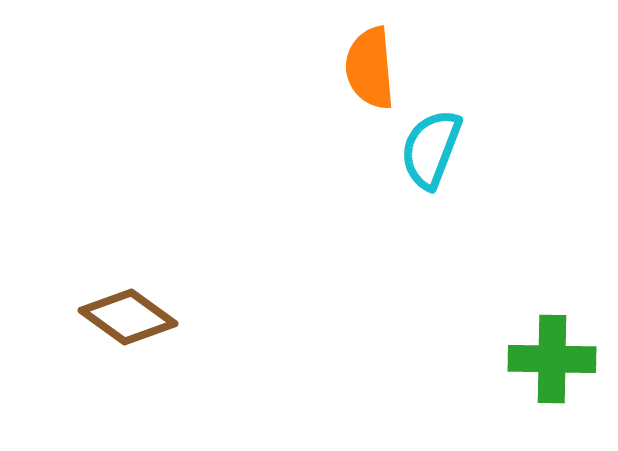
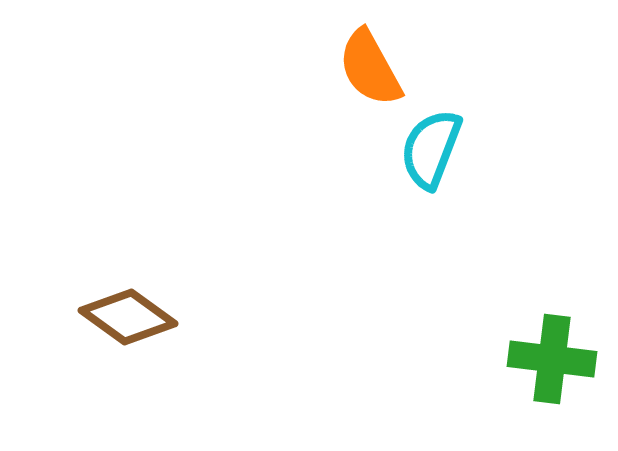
orange semicircle: rotated 24 degrees counterclockwise
green cross: rotated 6 degrees clockwise
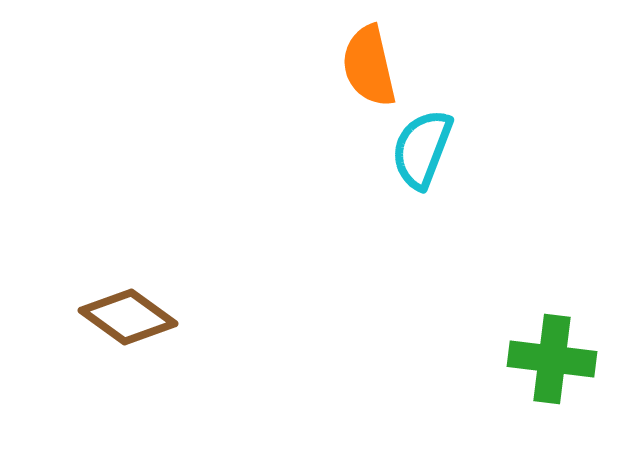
orange semicircle: moved 1 px left, 2 px up; rotated 16 degrees clockwise
cyan semicircle: moved 9 px left
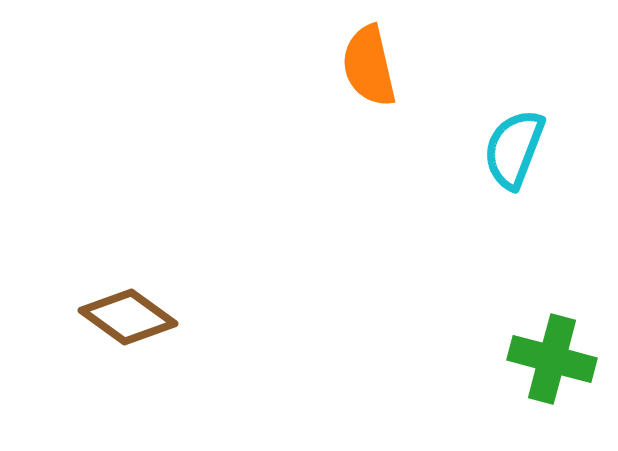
cyan semicircle: moved 92 px right
green cross: rotated 8 degrees clockwise
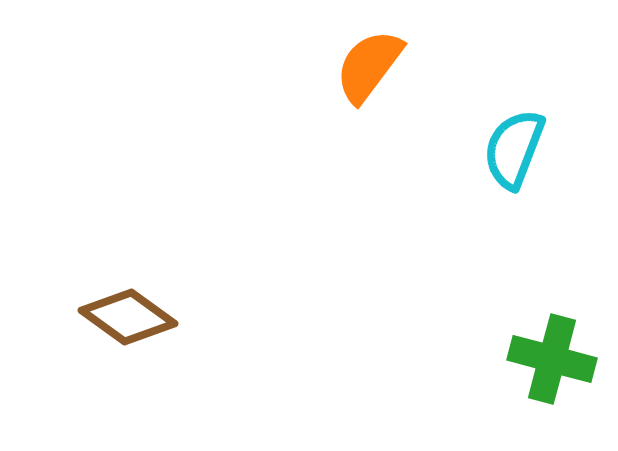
orange semicircle: rotated 50 degrees clockwise
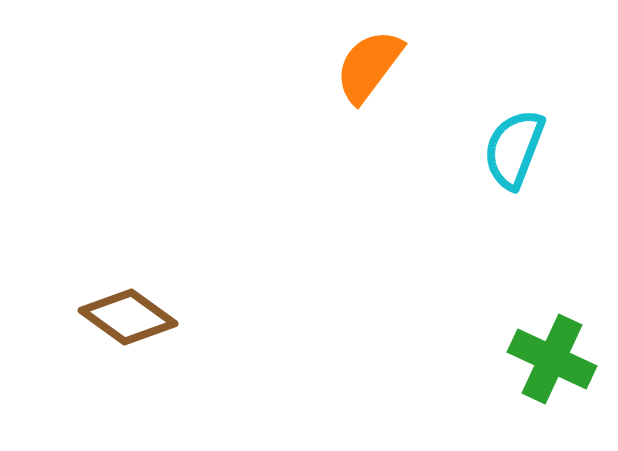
green cross: rotated 10 degrees clockwise
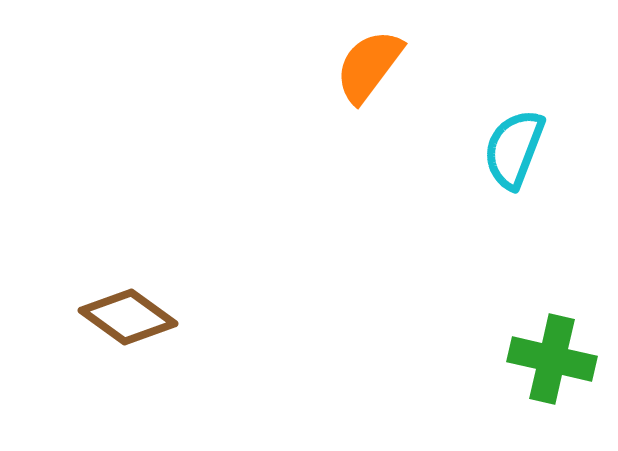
green cross: rotated 12 degrees counterclockwise
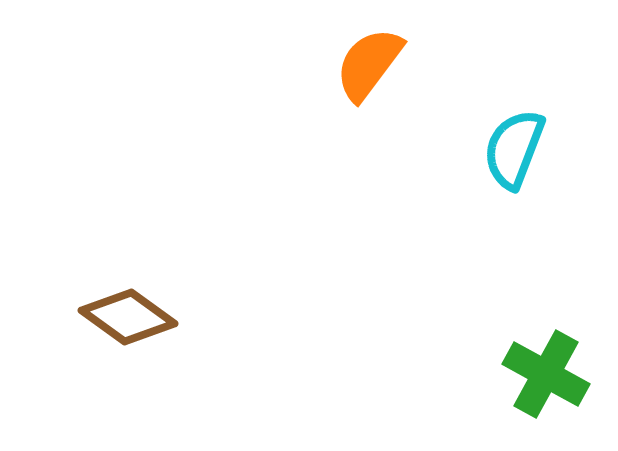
orange semicircle: moved 2 px up
green cross: moved 6 px left, 15 px down; rotated 16 degrees clockwise
